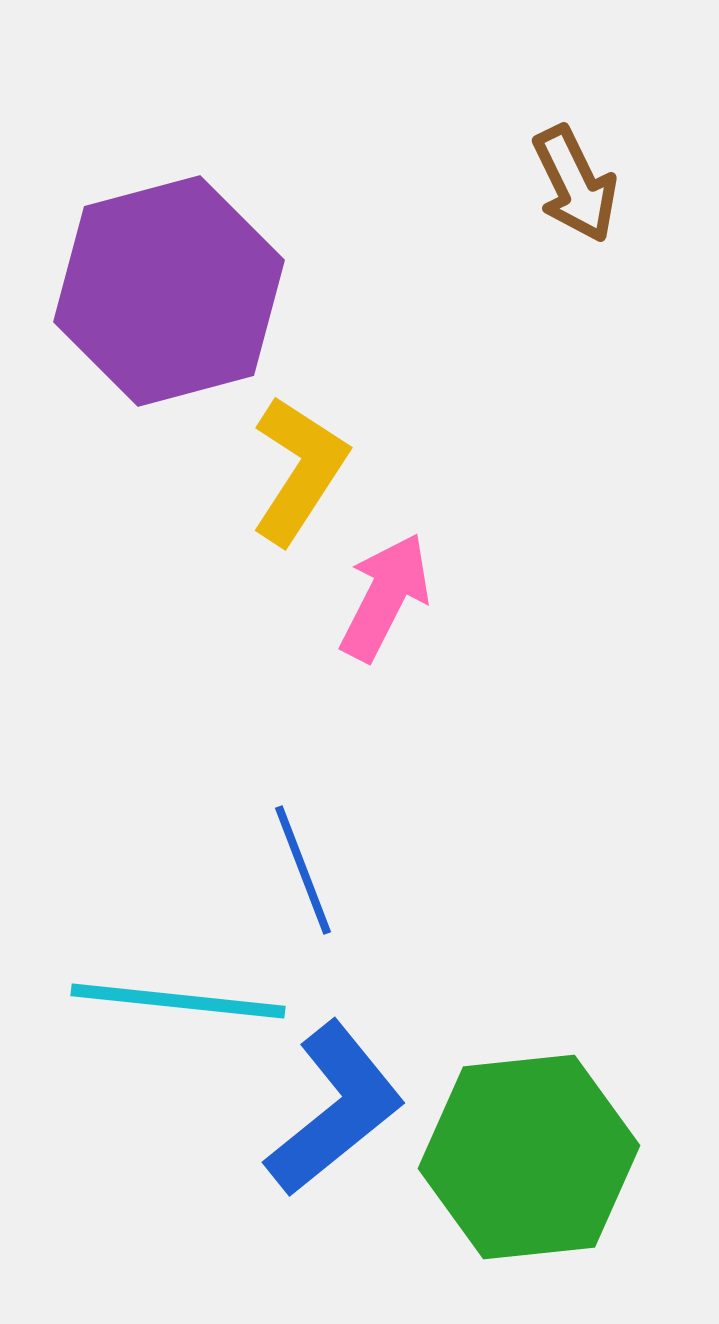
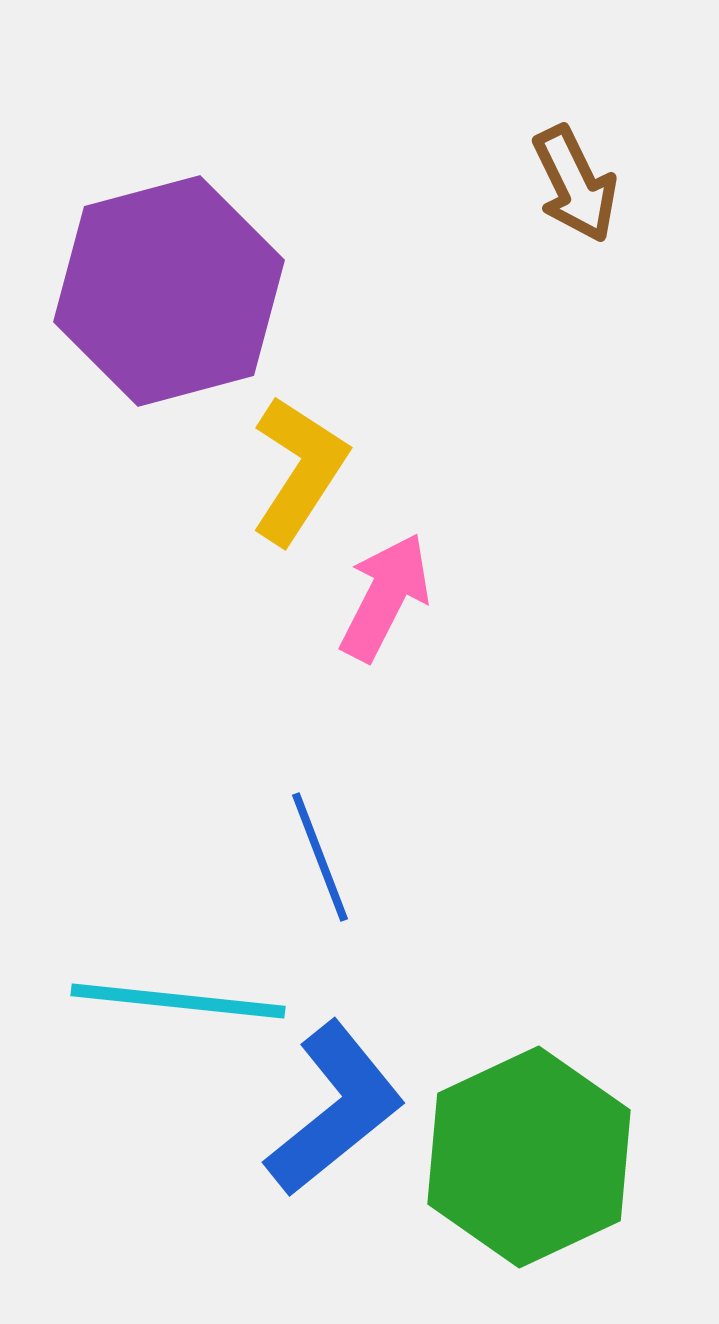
blue line: moved 17 px right, 13 px up
green hexagon: rotated 19 degrees counterclockwise
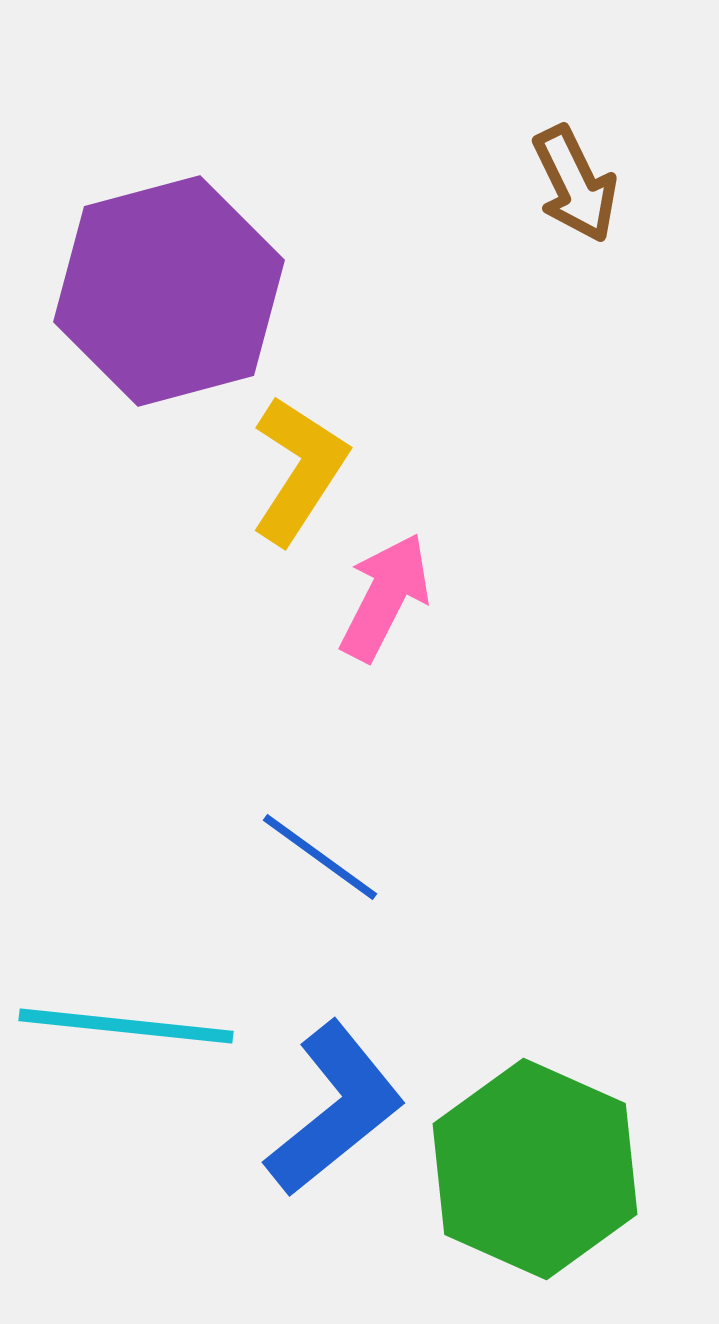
blue line: rotated 33 degrees counterclockwise
cyan line: moved 52 px left, 25 px down
green hexagon: moved 6 px right, 12 px down; rotated 11 degrees counterclockwise
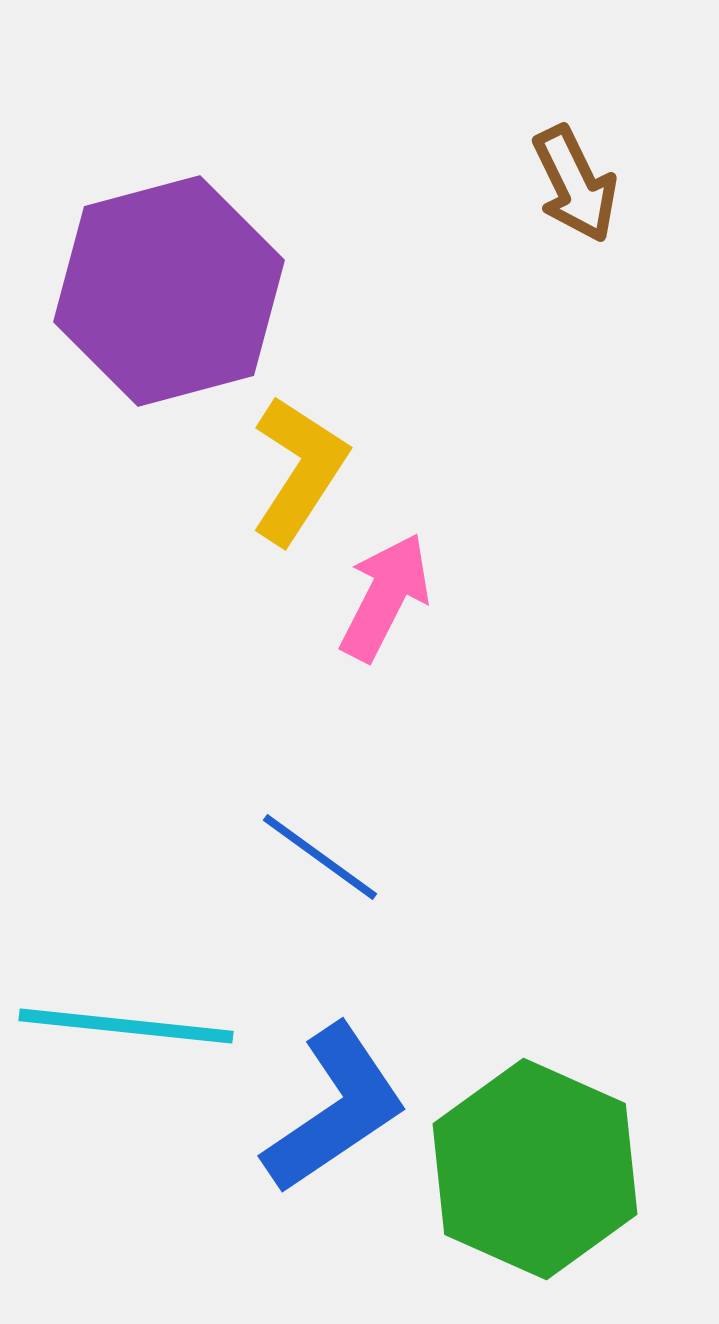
blue L-shape: rotated 5 degrees clockwise
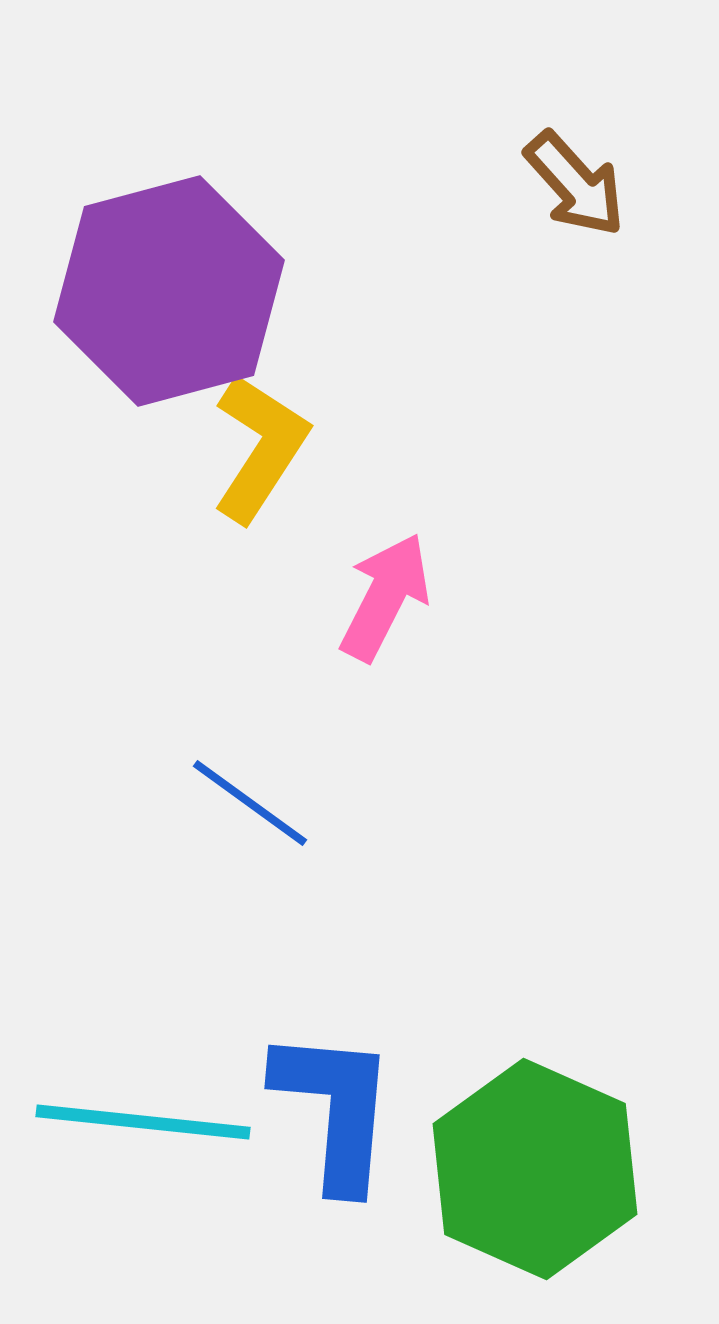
brown arrow: rotated 16 degrees counterclockwise
yellow L-shape: moved 39 px left, 22 px up
blue line: moved 70 px left, 54 px up
cyan line: moved 17 px right, 96 px down
blue L-shape: rotated 51 degrees counterclockwise
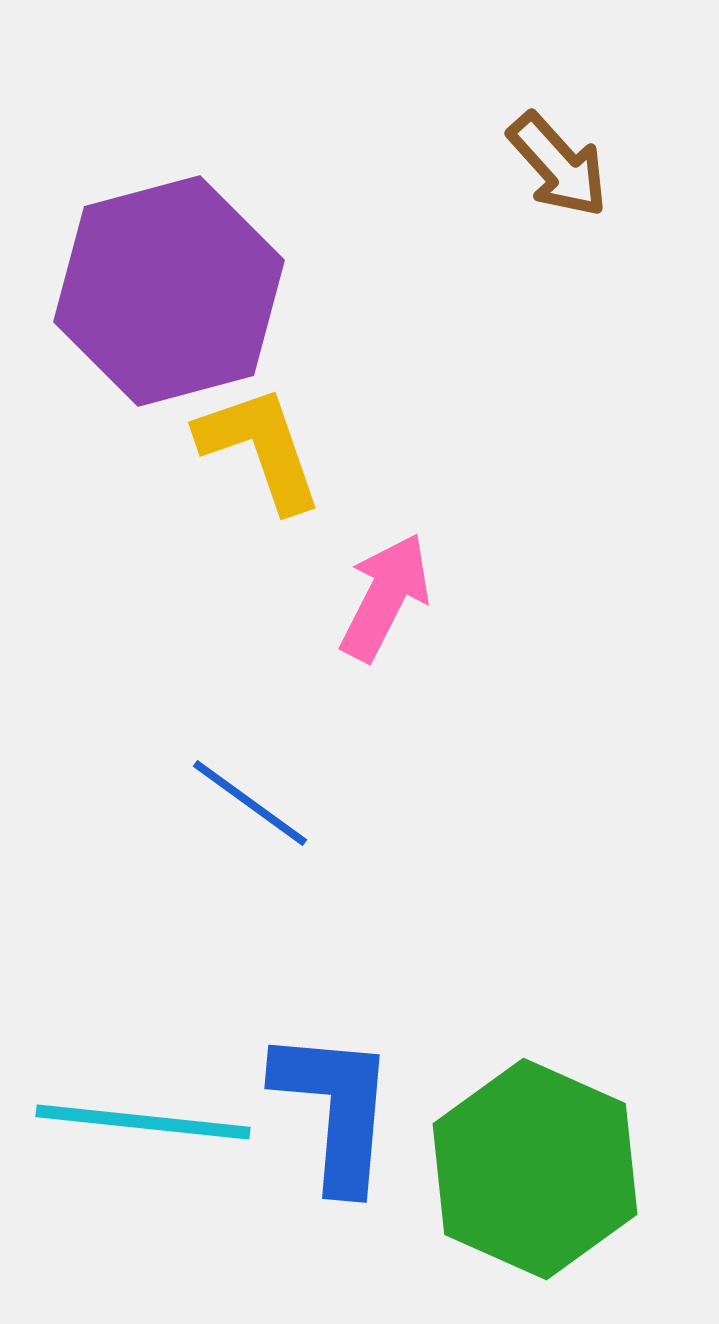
brown arrow: moved 17 px left, 19 px up
yellow L-shape: rotated 52 degrees counterclockwise
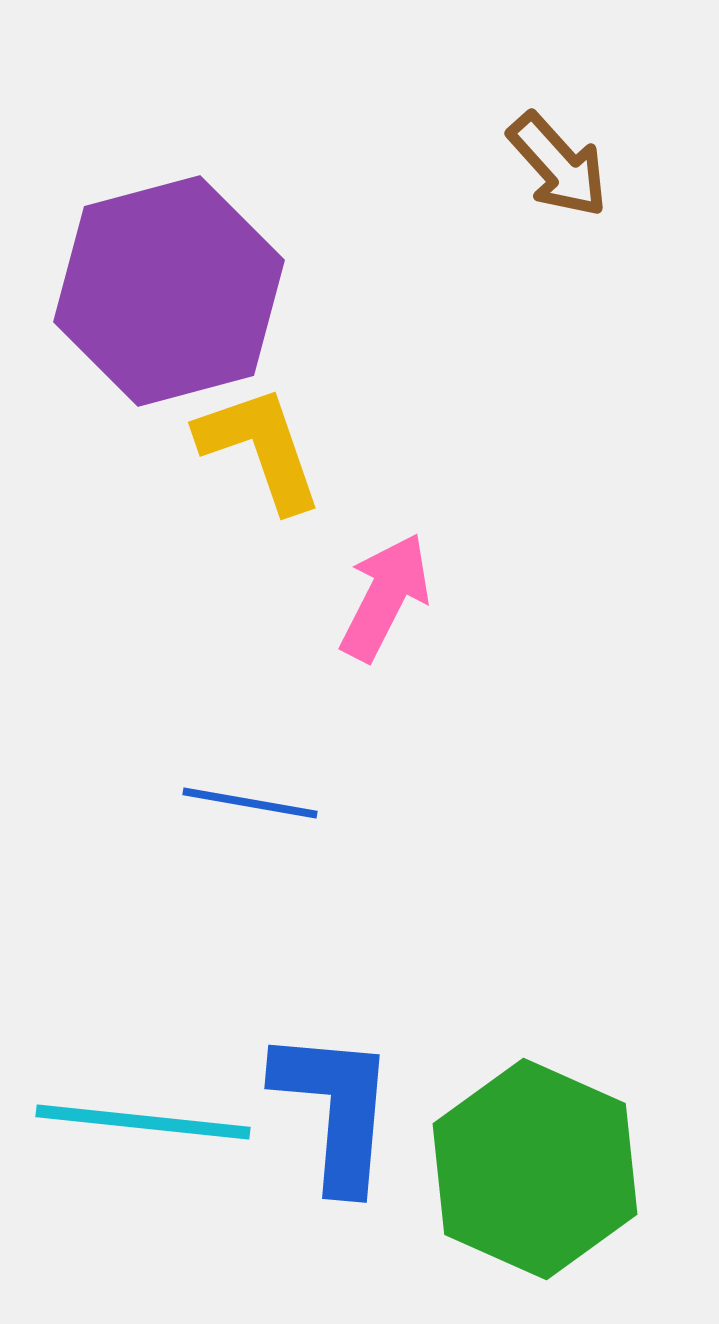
blue line: rotated 26 degrees counterclockwise
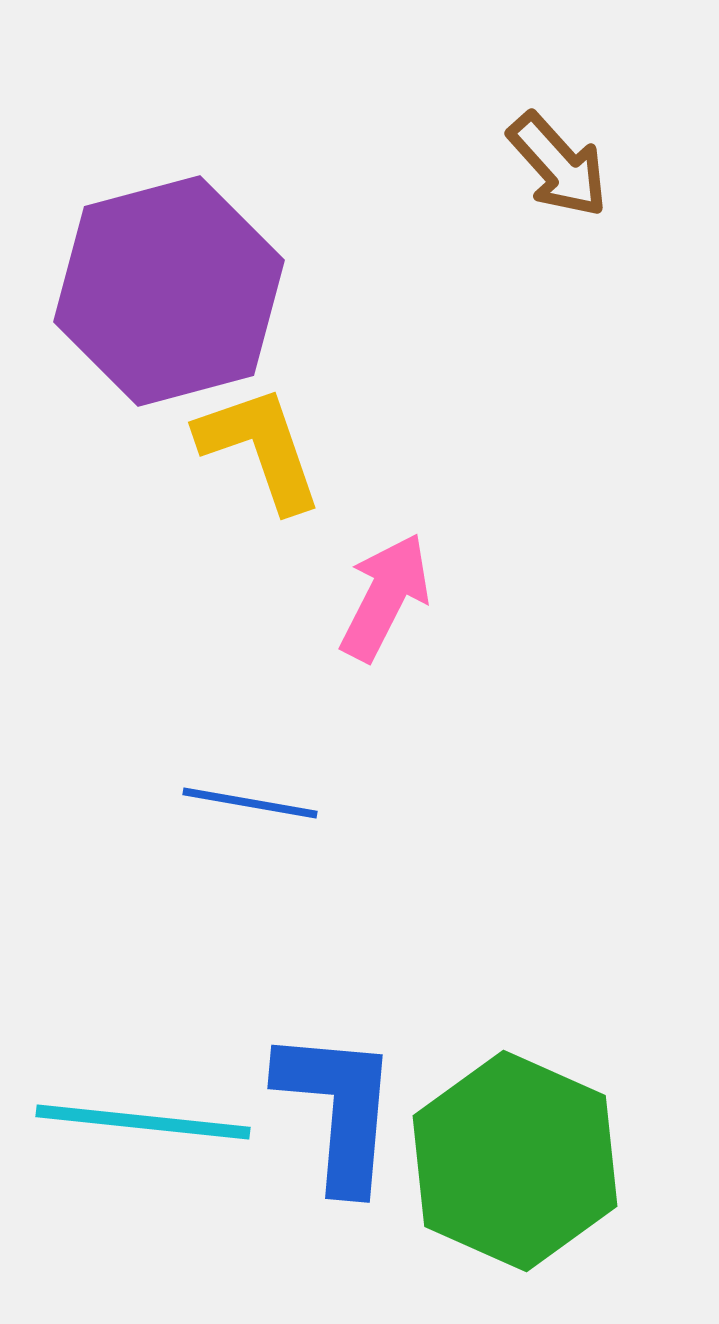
blue L-shape: moved 3 px right
green hexagon: moved 20 px left, 8 px up
